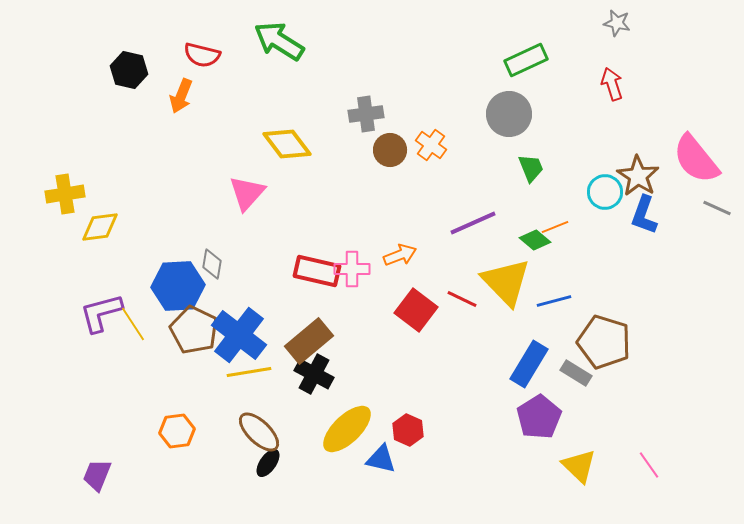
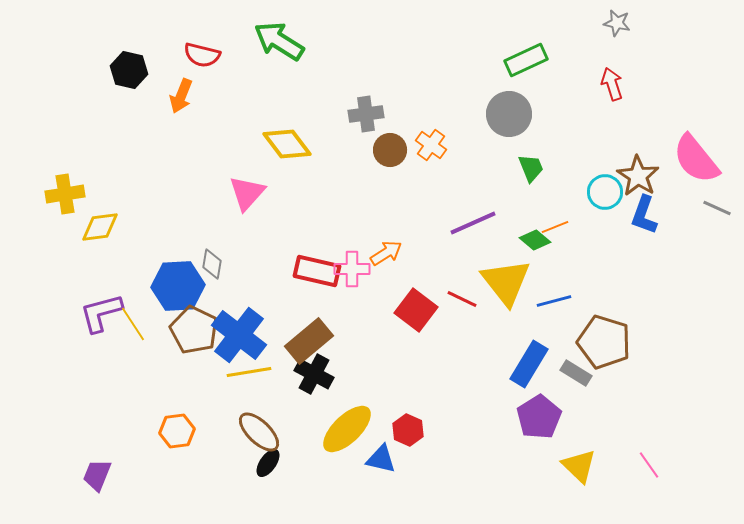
orange arrow at (400, 255): moved 14 px left, 2 px up; rotated 12 degrees counterclockwise
yellow triangle at (506, 282): rotated 6 degrees clockwise
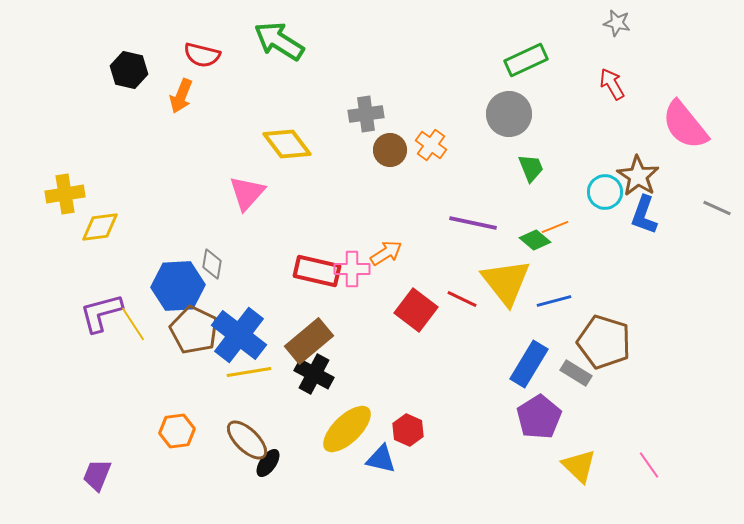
red arrow at (612, 84): rotated 12 degrees counterclockwise
pink semicircle at (696, 159): moved 11 px left, 34 px up
purple line at (473, 223): rotated 36 degrees clockwise
brown ellipse at (259, 432): moved 12 px left, 8 px down
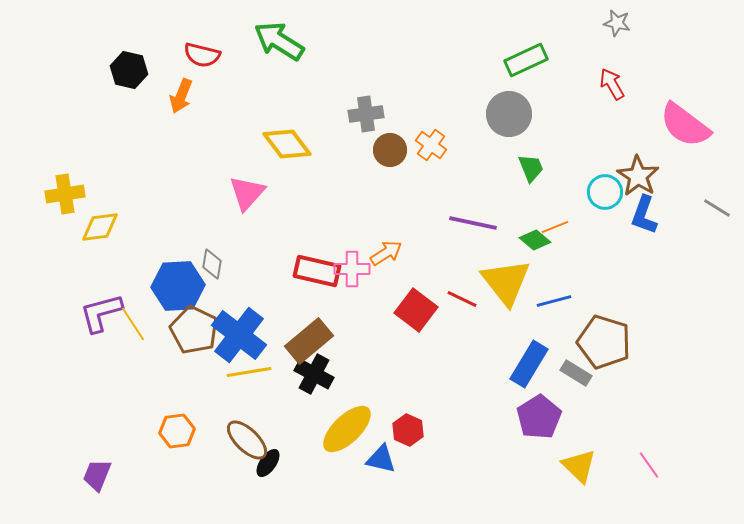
pink semicircle at (685, 125): rotated 14 degrees counterclockwise
gray line at (717, 208): rotated 8 degrees clockwise
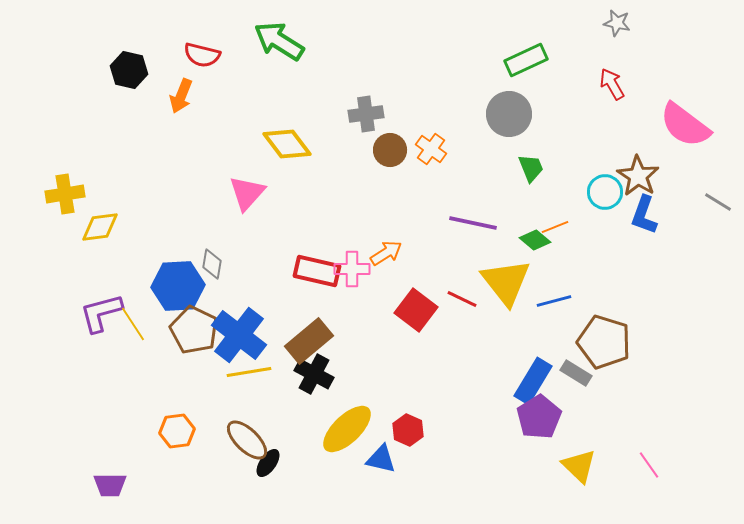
orange cross at (431, 145): moved 4 px down
gray line at (717, 208): moved 1 px right, 6 px up
blue rectangle at (529, 364): moved 4 px right, 17 px down
purple trapezoid at (97, 475): moved 13 px right, 10 px down; rotated 112 degrees counterclockwise
